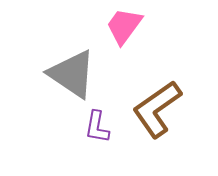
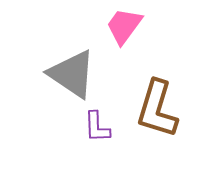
brown L-shape: rotated 38 degrees counterclockwise
purple L-shape: rotated 12 degrees counterclockwise
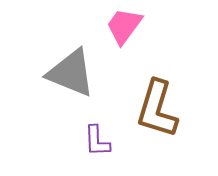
gray triangle: moved 1 px left, 1 px up; rotated 12 degrees counterclockwise
purple L-shape: moved 14 px down
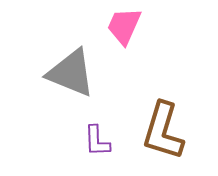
pink trapezoid: rotated 12 degrees counterclockwise
brown L-shape: moved 6 px right, 22 px down
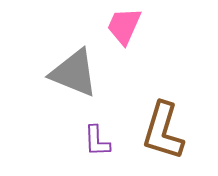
gray triangle: moved 3 px right
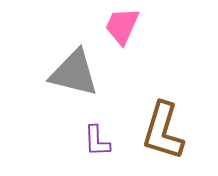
pink trapezoid: moved 2 px left
gray triangle: rotated 8 degrees counterclockwise
